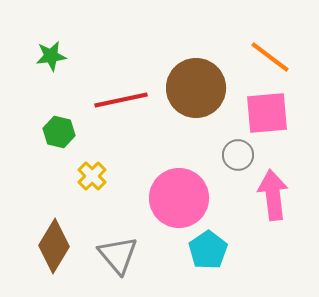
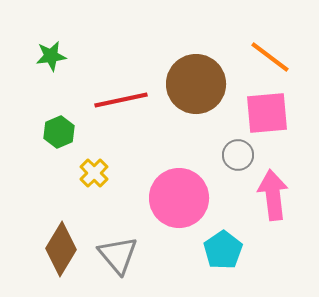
brown circle: moved 4 px up
green hexagon: rotated 24 degrees clockwise
yellow cross: moved 2 px right, 3 px up
brown diamond: moved 7 px right, 3 px down
cyan pentagon: moved 15 px right
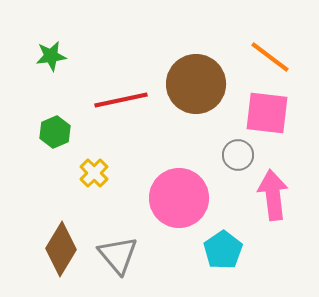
pink square: rotated 12 degrees clockwise
green hexagon: moved 4 px left
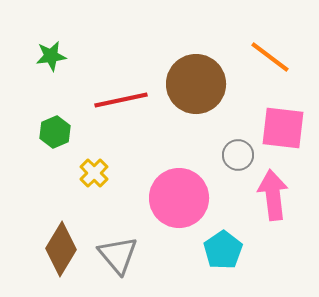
pink square: moved 16 px right, 15 px down
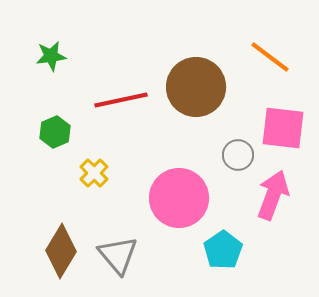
brown circle: moved 3 px down
pink arrow: rotated 27 degrees clockwise
brown diamond: moved 2 px down
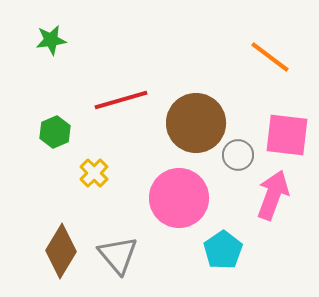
green star: moved 16 px up
brown circle: moved 36 px down
red line: rotated 4 degrees counterclockwise
pink square: moved 4 px right, 7 px down
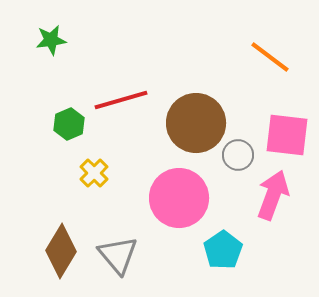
green hexagon: moved 14 px right, 8 px up
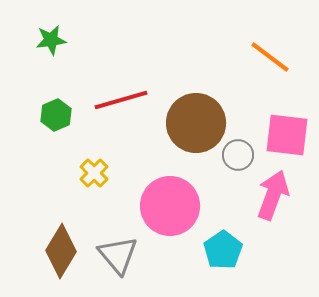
green hexagon: moved 13 px left, 9 px up
pink circle: moved 9 px left, 8 px down
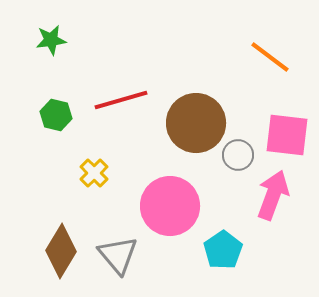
green hexagon: rotated 24 degrees counterclockwise
